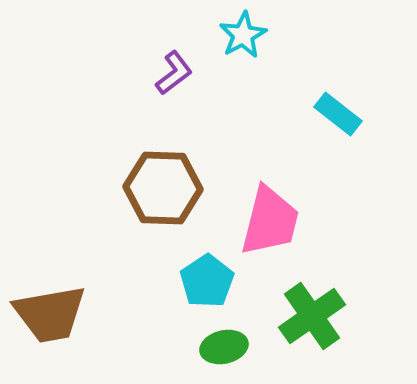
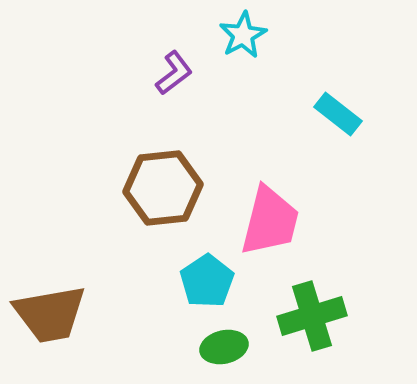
brown hexagon: rotated 8 degrees counterclockwise
green cross: rotated 18 degrees clockwise
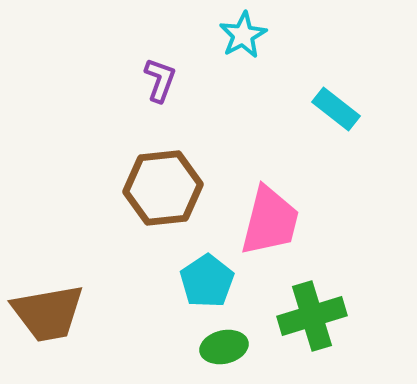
purple L-shape: moved 14 px left, 7 px down; rotated 33 degrees counterclockwise
cyan rectangle: moved 2 px left, 5 px up
brown trapezoid: moved 2 px left, 1 px up
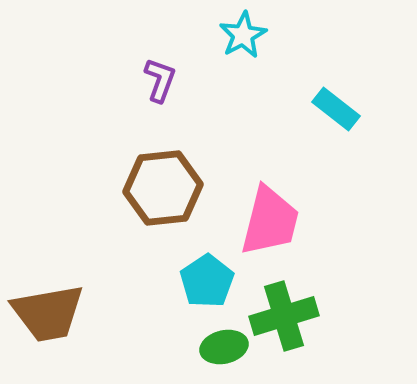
green cross: moved 28 px left
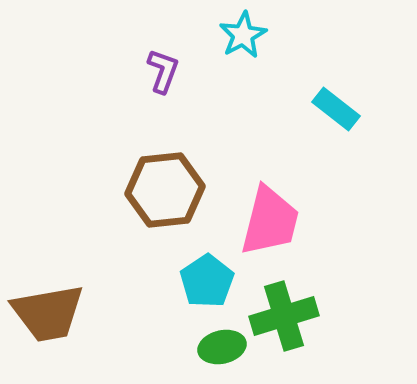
purple L-shape: moved 3 px right, 9 px up
brown hexagon: moved 2 px right, 2 px down
green ellipse: moved 2 px left
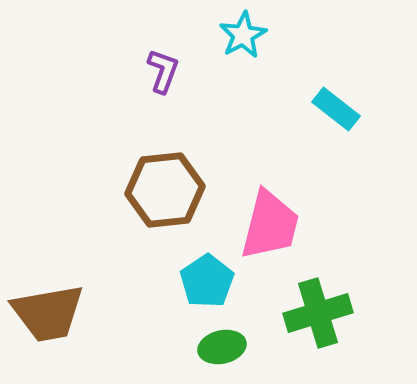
pink trapezoid: moved 4 px down
green cross: moved 34 px right, 3 px up
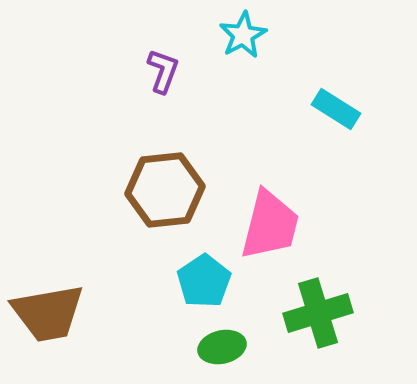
cyan rectangle: rotated 6 degrees counterclockwise
cyan pentagon: moved 3 px left
